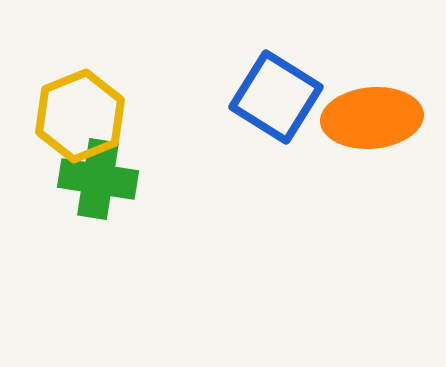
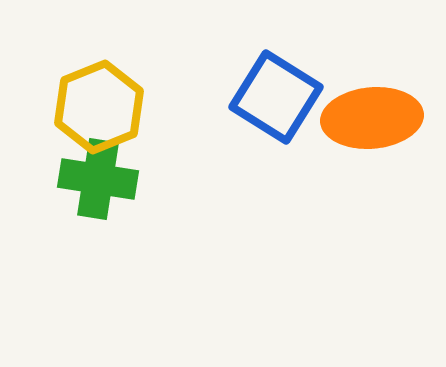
yellow hexagon: moved 19 px right, 9 px up
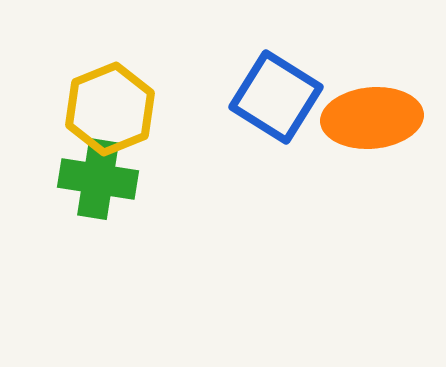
yellow hexagon: moved 11 px right, 2 px down
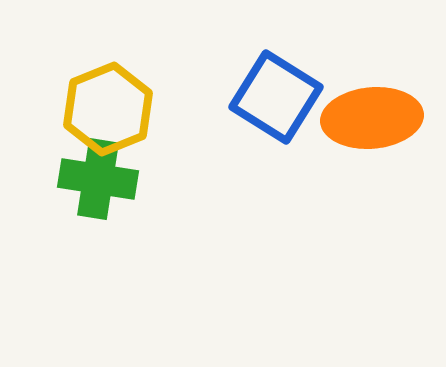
yellow hexagon: moved 2 px left
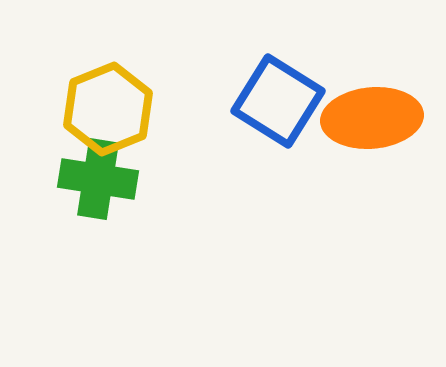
blue square: moved 2 px right, 4 px down
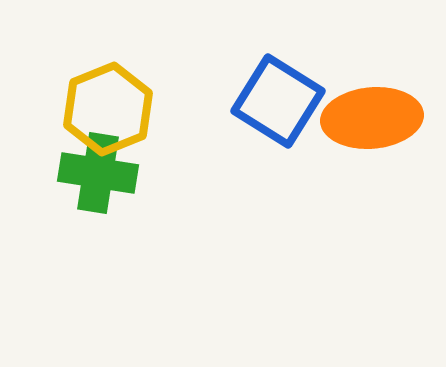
green cross: moved 6 px up
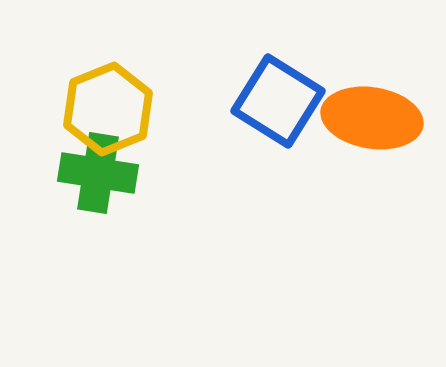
orange ellipse: rotated 14 degrees clockwise
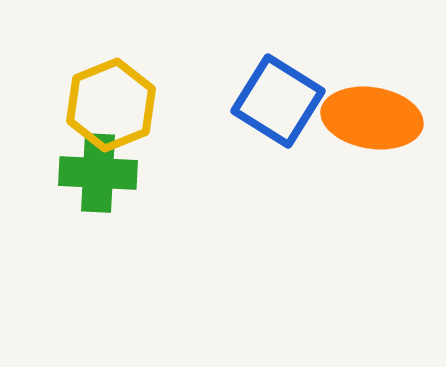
yellow hexagon: moved 3 px right, 4 px up
green cross: rotated 6 degrees counterclockwise
